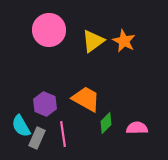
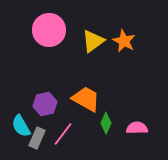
purple hexagon: rotated 25 degrees clockwise
green diamond: rotated 20 degrees counterclockwise
pink line: rotated 45 degrees clockwise
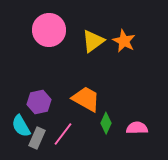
purple hexagon: moved 6 px left, 2 px up
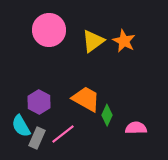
purple hexagon: rotated 20 degrees counterclockwise
green diamond: moved 1 px right, 8 px up
pink semicircle: moved 1 px left
pink line: rotated 15 degrees clockwise
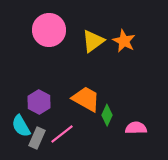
pink line: moved 1 px left
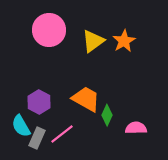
orange star: rotated 15 degrees clockwise
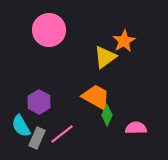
yellow triangle: moved 12 px right, 16 px down
orange trapezoid: moved 10 px right, 2 px up
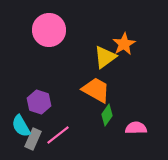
orange star: moved 3 px down
orange trapezoid: moved 7 px up
purple hexagon: rotated 10 degrees counterclockwise
green diamond: rotated 10 degrees clockwise
pink line: moved 4 px left, 1 px down
gray rectangle: moved 4 px left, 1 px down
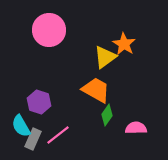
orange star: rotated 10 degrees counterclockwise
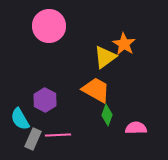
pink circle: moved 4 px up
purple hexagon: moved 6 px right, 2 px up; rotated 10 degrees clockwise
green diamond: rotated 15 degrees counterclockwise
cyan semicircle: moved 1 px left, 7 px up
pink line: rotated 35 degrees clockwise
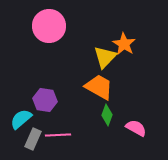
yellow triangle: rotated 10 degrees counterclockwise
orange trapezoid: moved 3 px right, 3 px up
purple hexagon: rotated 20 degrees counterclockwise
cyan semicircle: moved 1 px right; rotated 80 degrees clockwise
pink semicircle: rotated 30 degrees clockwise
